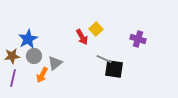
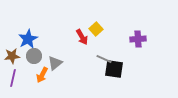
purple cross: rotated 21 degrees counterclockwise
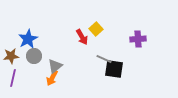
brown star: moved 1 px left
gray triangle: moved 3 px down
orange arrow: moved 10 px right, 3 px down
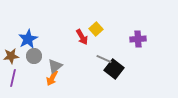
black square: rotated 30 degrees clockwise
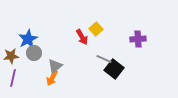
gray circle: moved 3 px up
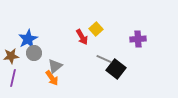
black square: moved 2 px right
orange arrow: rotated 63 degrees counterclockwise
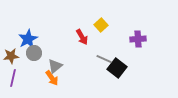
yellow square: moved 5 px right, 4 px up
black square: moved 1 px right, 1 px up
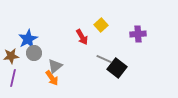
purple cross: moved 5 px up
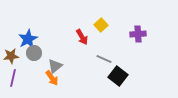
black square: moved 1 px right, 8 px down
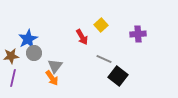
gray triangle: rotated 14 degrees counterclockwise
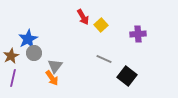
red arrow: moved 1 px right, 20 px up
brown star: rotated 21 degrees counterclockwise
black square: moved 9 px right
